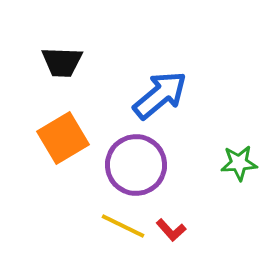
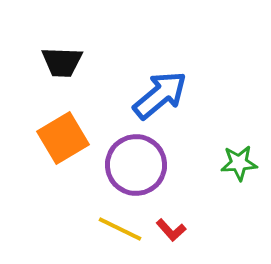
yellow line: moved 3 px left, 3 px down
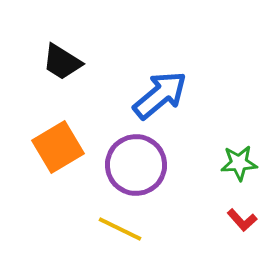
black trapezoid: rotated 30 degrees clockwise
orange square: moved 5 px left, 9 px down
red L-shape: moved 71 px right, 10 px up
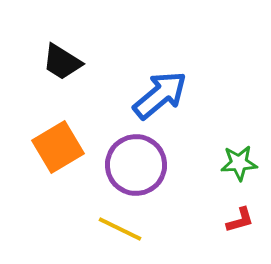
red L-shape: moved 2 px left; rotated 64 degrees counterclockwise
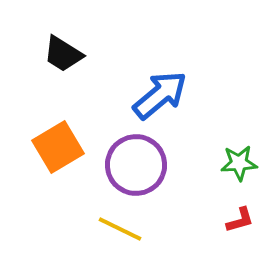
black trapezoid: moved 1 px right, 8 px up
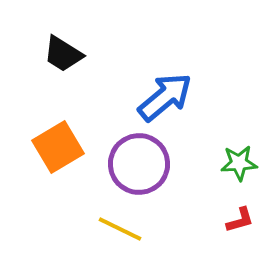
blue arrow: moved 5 px right, 2 px down
purple circle: moved 3 px right, 1 px up
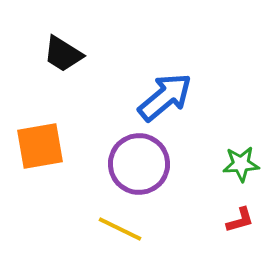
orange square: moved 18 px left, 1 px up; rotated 21 degrees clockwise
green star: moved 2 px right, 1 px down
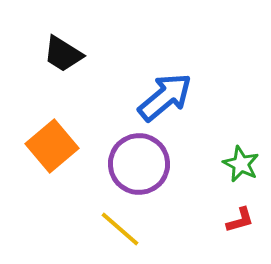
orange square: moved 12 px right; rotated 30 degrees counterclockwise
green star: rotated 30 degrees clockwise
yellow line: rotated 15 degrees clockwise
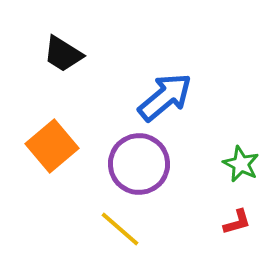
red L-shape: moved 3 px left, 2 px down
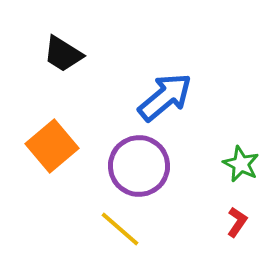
purple circle: moved 2 px down
red L-shape: rotated 40 degrees counterclockwise
